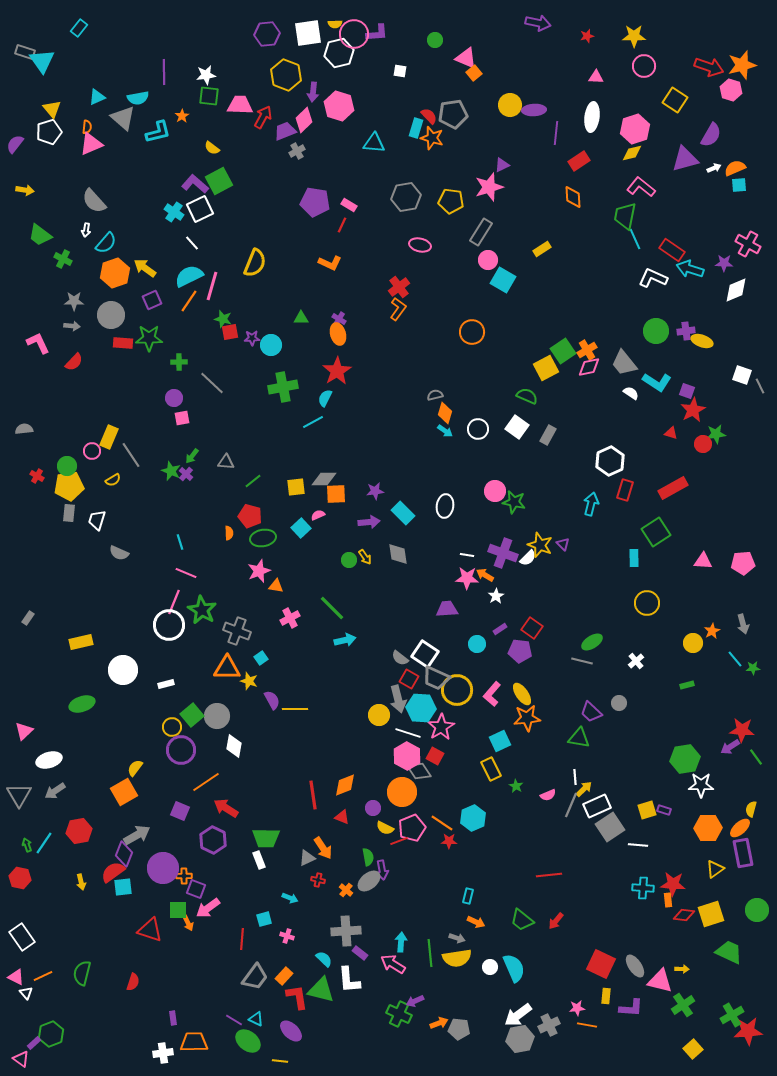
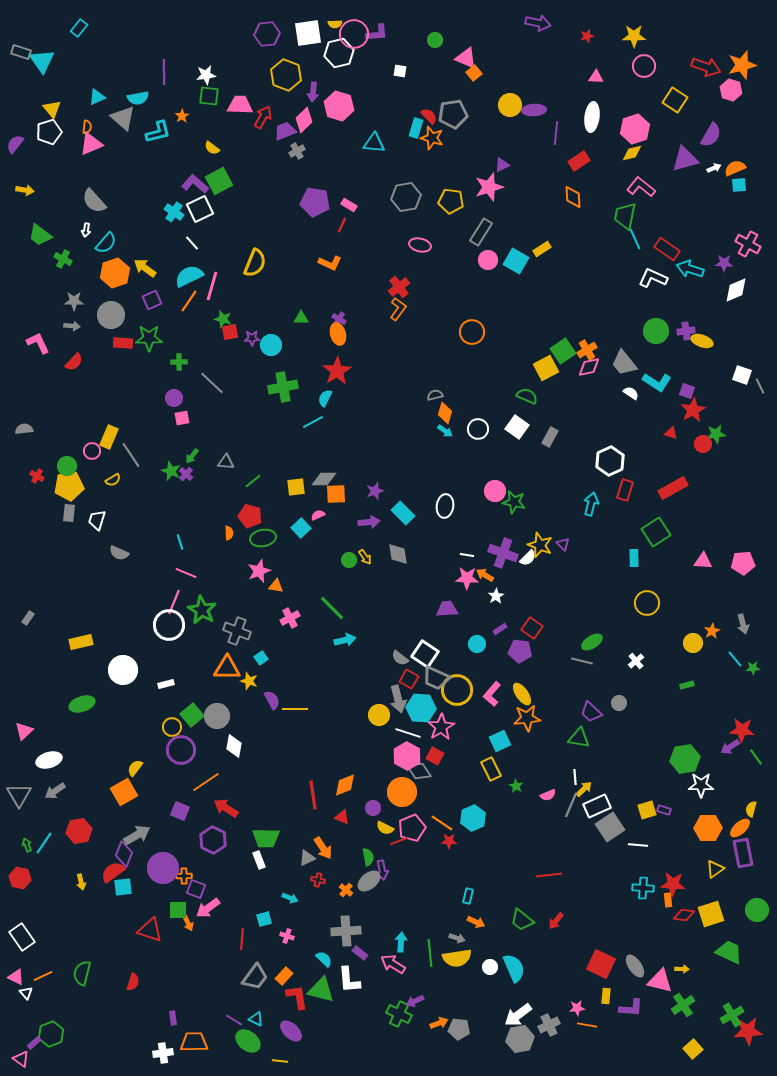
gray rectangle at (25, 52): moved 4 px left
red arrow at (709, 67): moved 3 px left
red rectangle at (672, 250): moved 5 px left, 1 px up
cyan square at (503, 280): moved 13 px right, 19 px up
gray rectangle at (548, 435): moved 2 px right, 2 px down
purple star at (375, 491): rotated 12 degrees counterclockwise
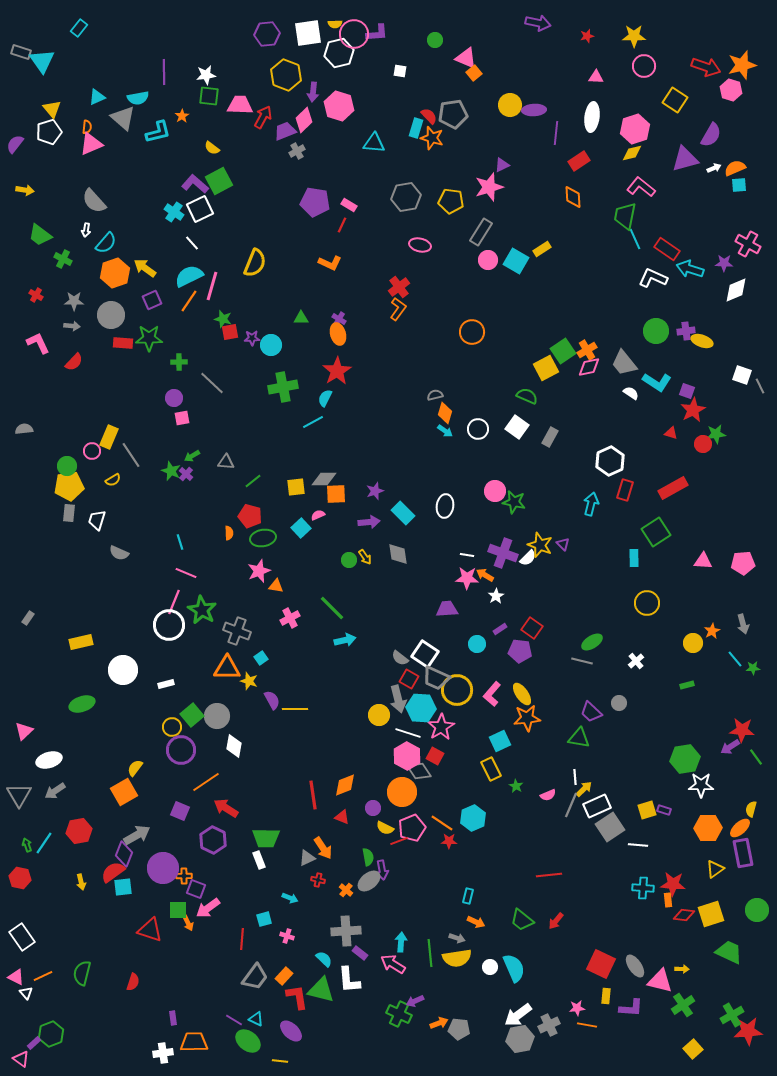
green arrow at (192, 456): rotated 21 degrees clockwise
red cross at (37, 476): moved 1 px left, 181 px up
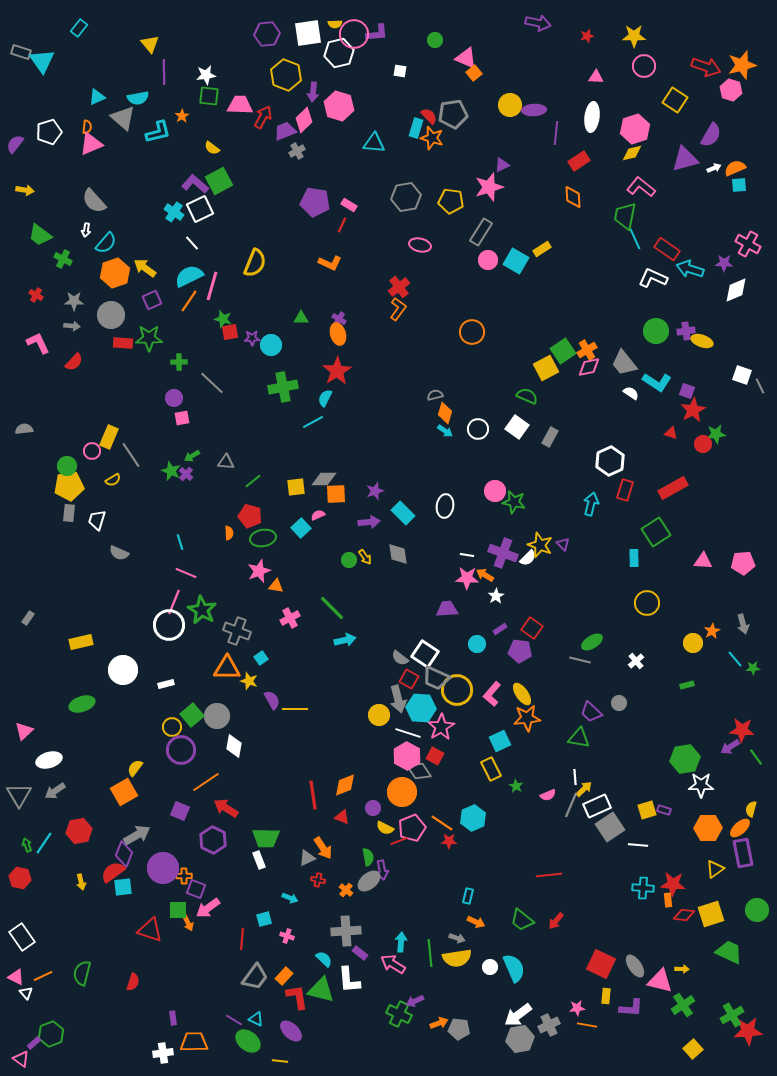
yellow triangle at (52, 109): moved 98 px right, 65 px up
gray line at (582, 661): moved 2 px left, 1 px up
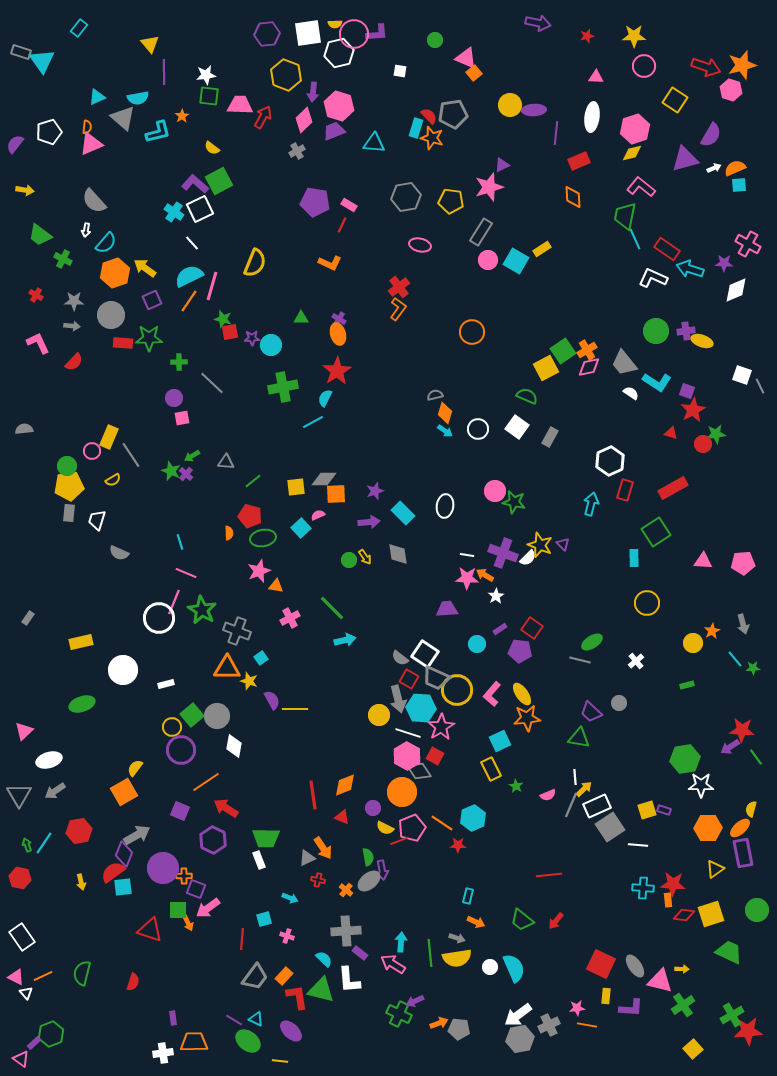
purple trapezoid at (285, 131): moved 49 px right
red rectangle at (579, 161): rotated 10 degrees clockwise
white circle at (169, 625): moved 10 px left, 7 px up
red star at (449, 841): moved 9 px right, 4 px down
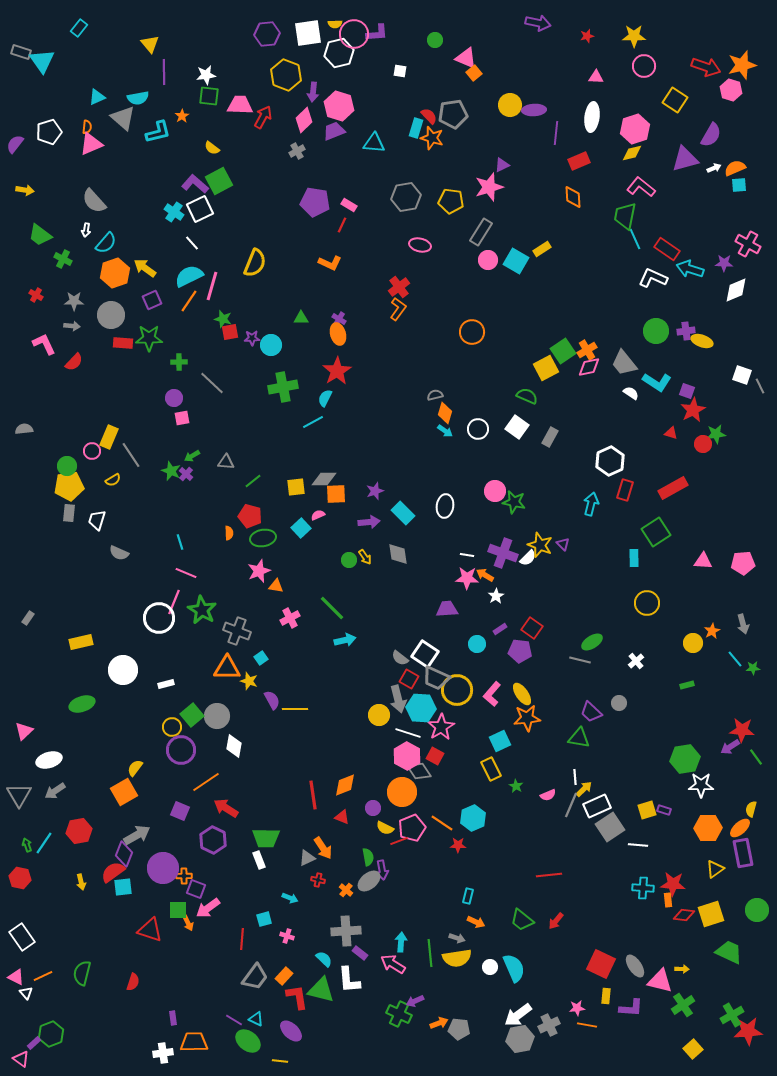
pink L-shape at (38, 343): moved 6 px right, 1 px down
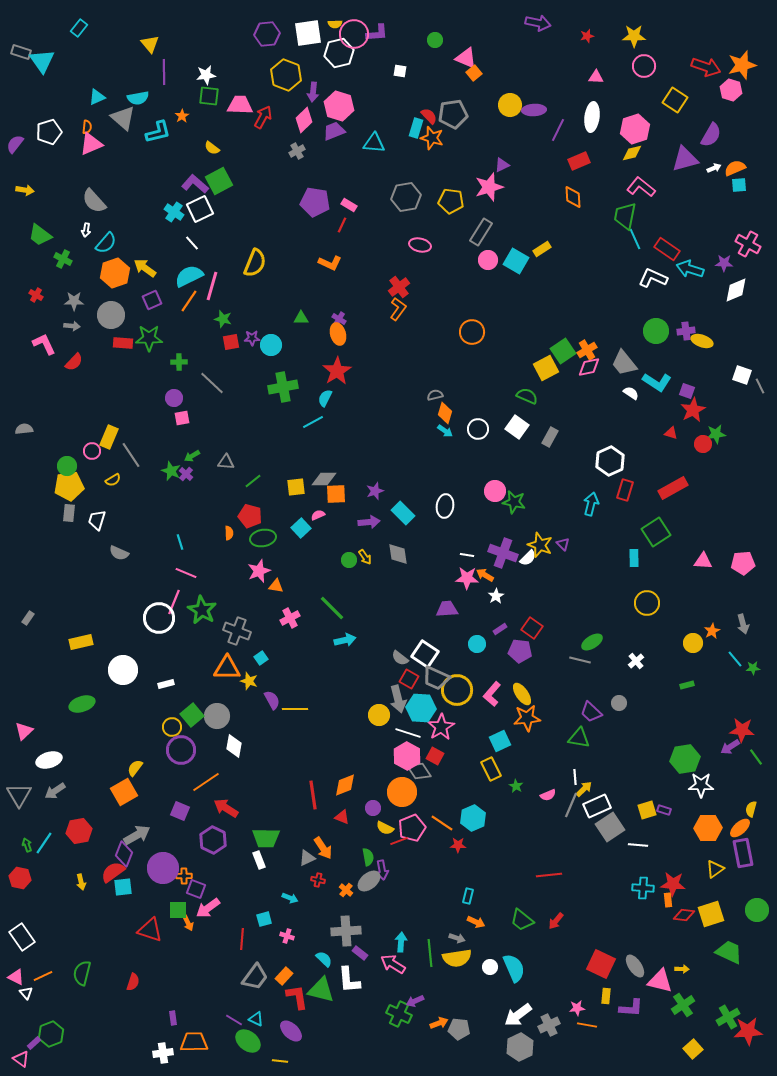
purple line at (556, 133): moved 2 px right, 3 px up; rotated 20 degrees clockwise
red square at (230, 332): moved 1 px right, 10 px down
green cross at (732, 1015): moved 4 px left, 2 px down
gray hexagon at (520, 1039): moved 8 px down; rotated 16 degrees counterclockwise
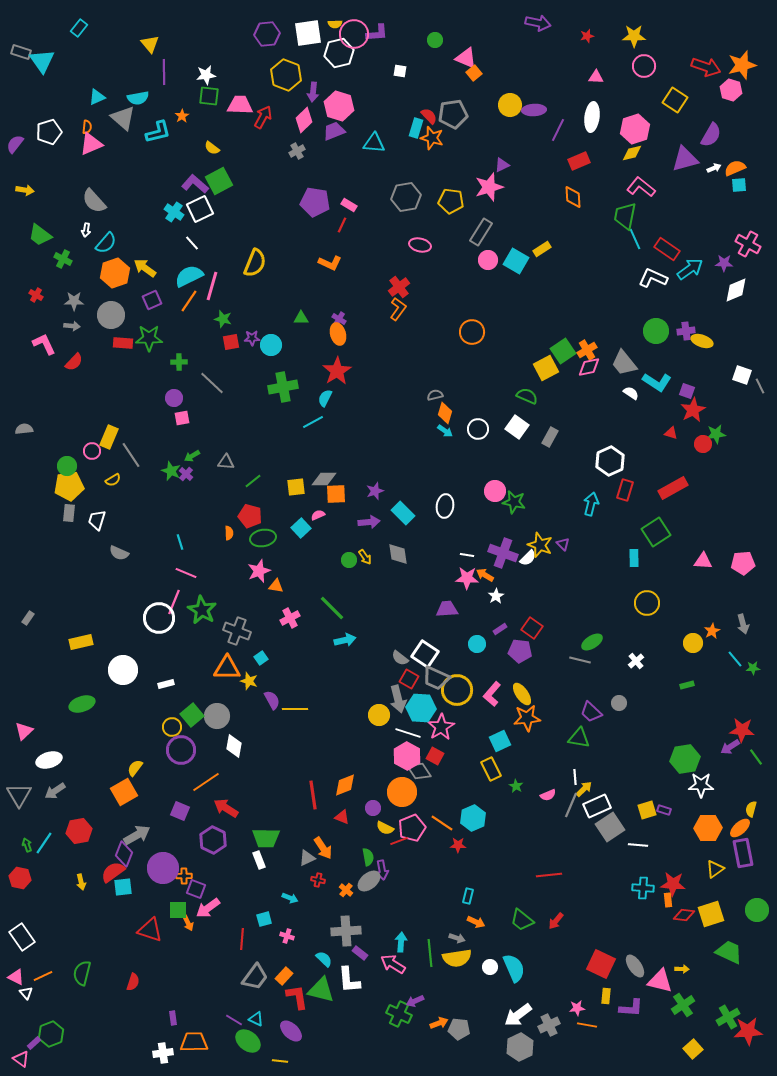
cyan arrow at (690, 269): rotated 128 degrees clockwise
